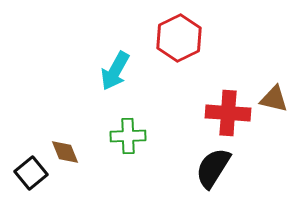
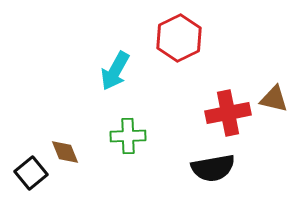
red cross: rotated 15 degrees counterclockwise
black semicircle: rotated 132 degrees counterclockwise
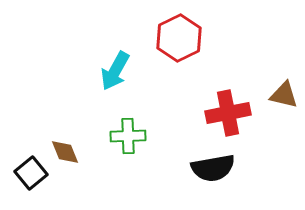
brown triangle: moved 10 px right, 4 px up
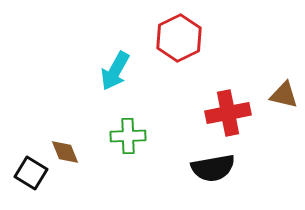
black square: rotated 20 degrees counterclockwise
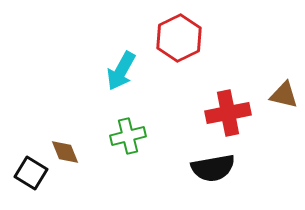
cyan arrow: moved 6 px right
green cross: rotated 12 degrees counterclockwise
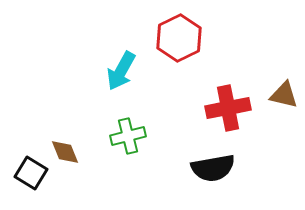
red cross: moved 5 px up
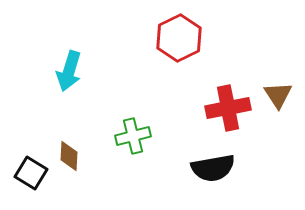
cyan arrow: moved 52 px left; rotated 12 degrees counterclockwise
brown triangle: moved 6 px left; rotated 44 degrees clockwise
green cross: moved 5 px right
brown diamond: moved 4 px right, 4 px down; rotated 24 degrees clockwise
